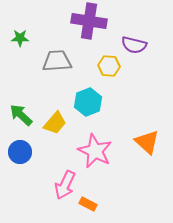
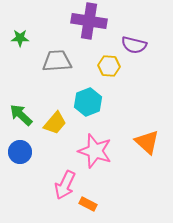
pink star: rotated 8 degrees counterclockwise
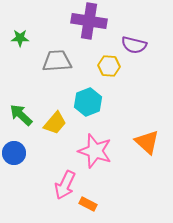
blue circle: moved 6 px left, 1 px down
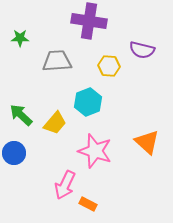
purple semicircle: moved 8 px right, 5 px down
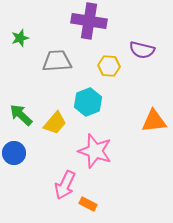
green star: rotated 18 degrees counterclockwise
orange triangle: moved 7 px right, 21 px up; rotated 48 degrees counterclockwise
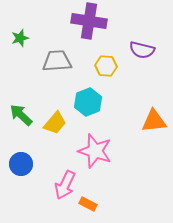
yellow hexagon: moved 3 px left
blue circle: moved 7 px right, 11 px down
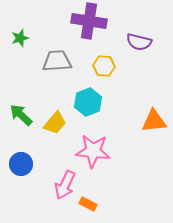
purple semicircle: moved 3 px left, 8 px up
yellow hexagon: moved 2 px left
pink star: moved 2 px left; rotated 12 degrees counterclockwise
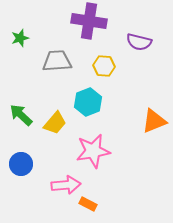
orange triangle: rotated 16 degrees counterclockwise
pink star: rotated 16 degrees counterclockwise
pink arrow: moved 1 px right; rotated 120 degrees counterclockwise
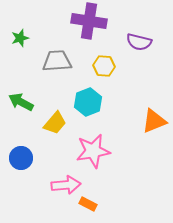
green arrow: moved 13 px up; rotated 15 degrees counterclockwise
blue circle: moved 6 px up
